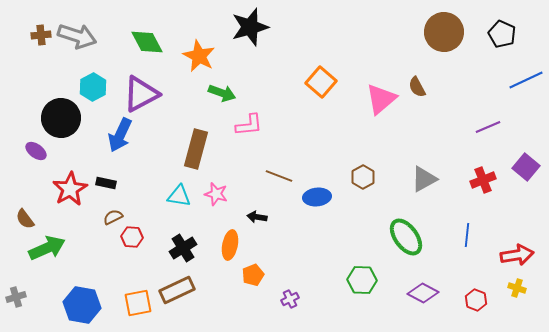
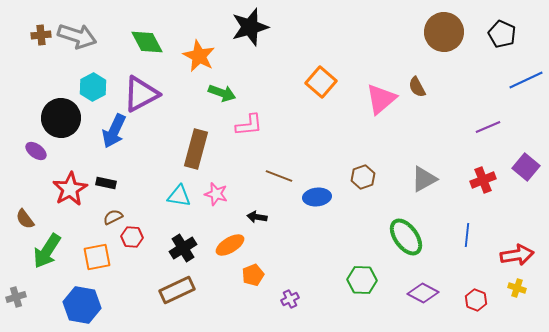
blue arrow at (120, 135): moved 6 px left, 4 px up
brown hexagon at (363, 177): rotated 10 degrees clockwise
orange ellipse at (230, 245): rotated 48 degrees clockwise
green arrow at (47, 248): moved 3 px down; rotated 147 degrees clockwise
orange square at (138, 303): moved 41 px left, 46 px up
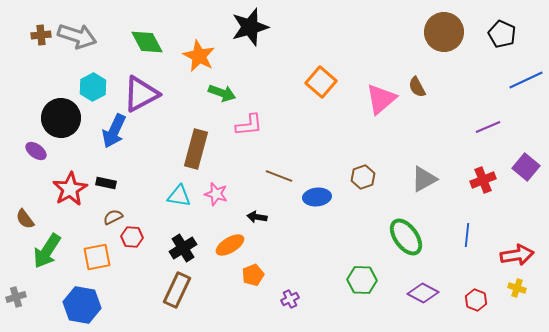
brown rectangle at (177, 290): rotated 40 degrees counterclockwise
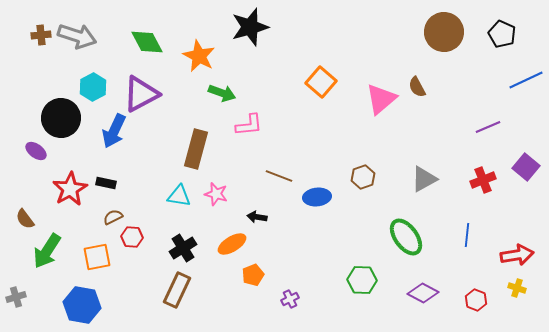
orange ellipse at (230, 245): moved 2 px right, 1 px up
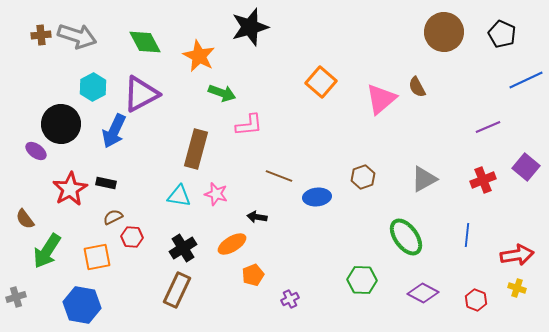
green diamond at (147, 42): moved 2 px left
black circle at (61, 118): moved 6 px down
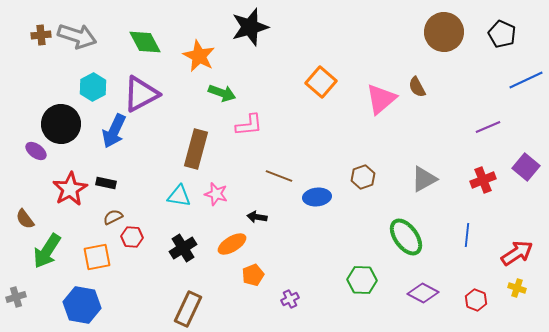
red arrow at (517, 255): moved 2 px up; rotated 24 degrees counterclockwise
brown rectangle at (177, 290): moved 11 px right, 19 px down
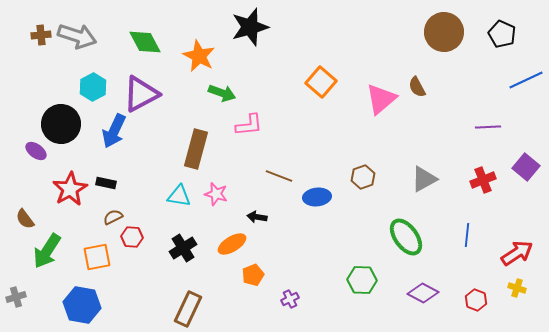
purple line at (488, 127): rotated 20 degrees clockwise
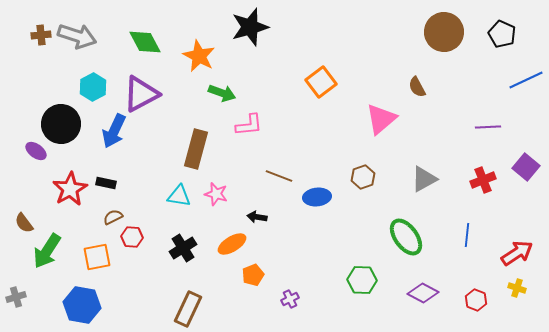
orange square at (321, 82): rotated 12 degrees clockwise
pink triangle at (381, 99): moved 20 px down
brown semicircle at (25, 219): moved 1 px left, 4 px down
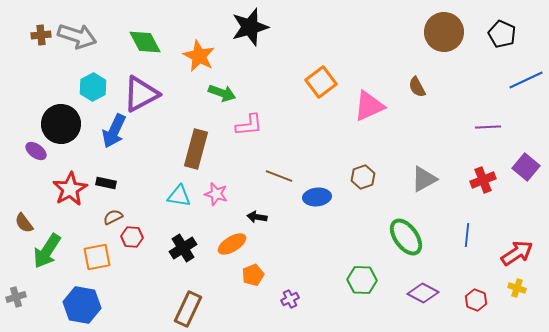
pink triangle at (381, 119): moved 12 px left, 13 px up; rotated 16 degrees clockwise
